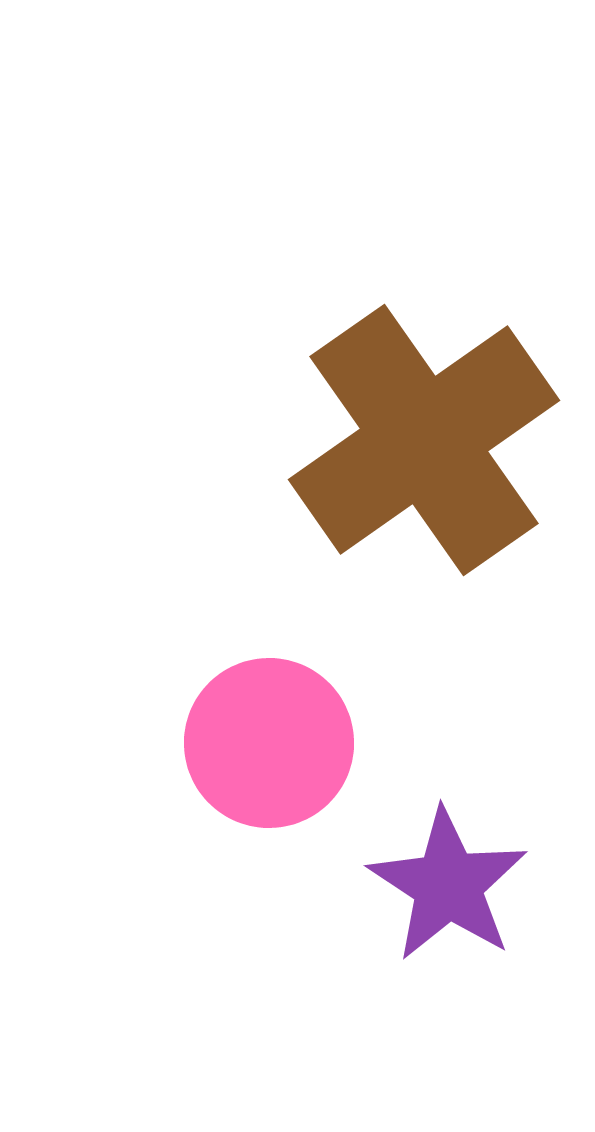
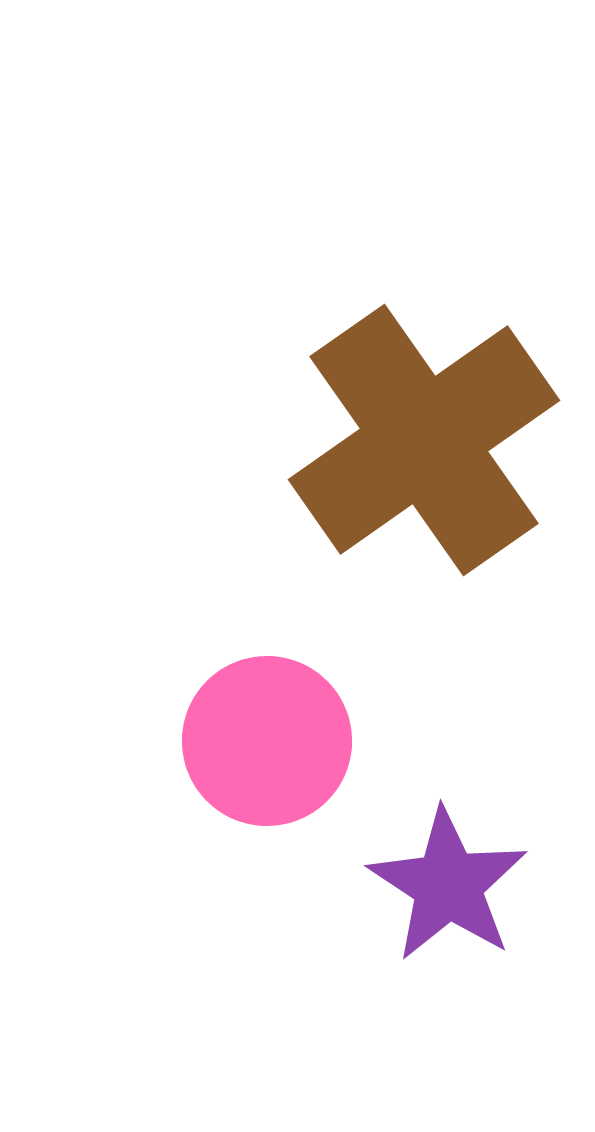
pink circle: moved 2 px left, 2 px up
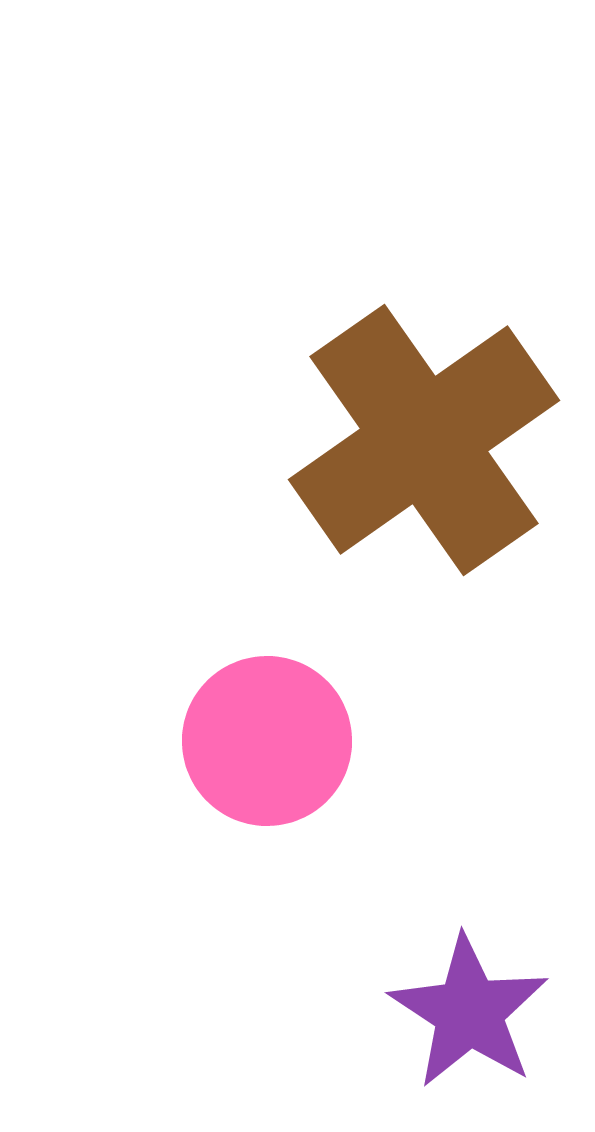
purple star: moved 21 px right, 127 px down
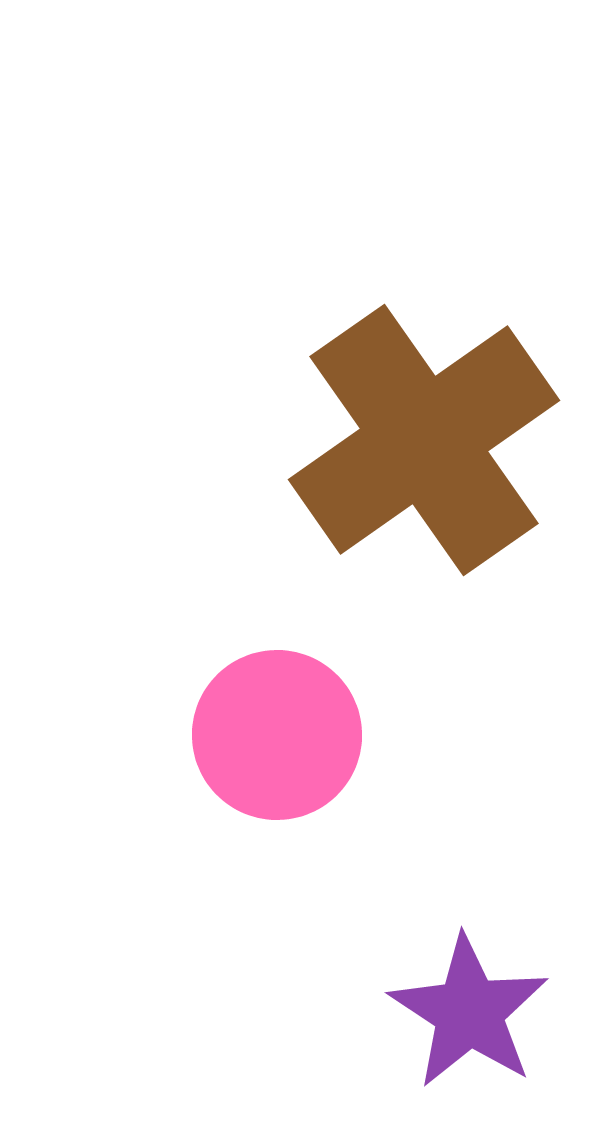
pink circle: moved 10 px right, 6 px up
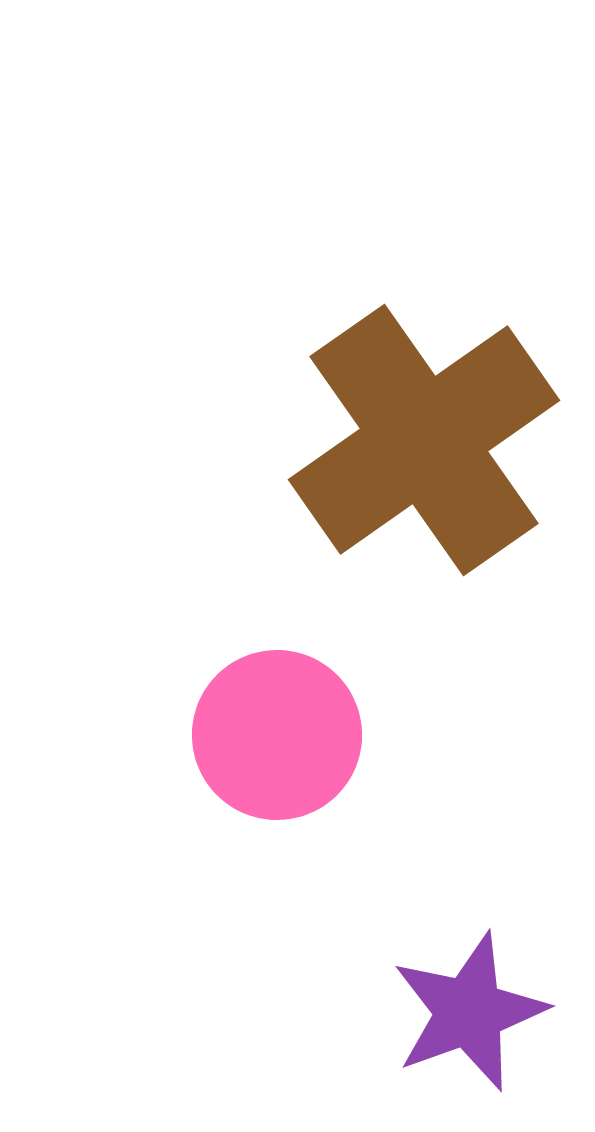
purple star: rotated 19 degrees clockwise
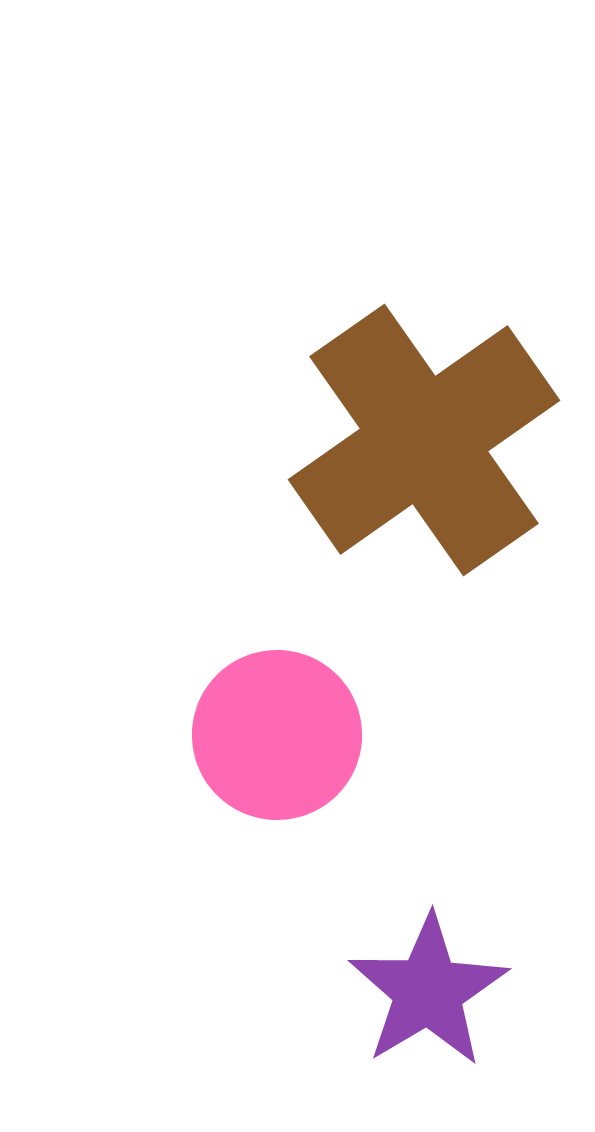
purple star: moved 41 px left, 21 px up; rotated 11 degrees counterclockwise
